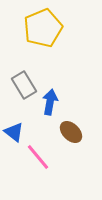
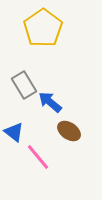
yellow pentagon: rotated 12 degrees counterclockwise
blue arrow: rotated 60 degrees counterclockwise
brown ellipse: moved 2 px left, 1 px up; rotated 10 degrees counterclockwise
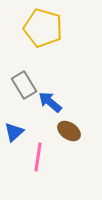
yellow pentagon: rotated 21 degrees counterclockwise
blue triangle: rotated 40 degrees clockwise
pink line: rotated 48 degrees clockwise
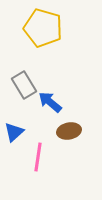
brown ellipse: rotated 45 degrees counterclockwise
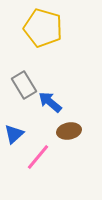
blue triangle: moved 2 px down
pink line: rotated 32 degrees clockwise
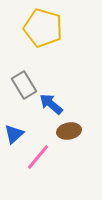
blue arrow: moved 1 px right, 2 px down
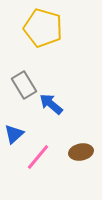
brown ellipse: moved 12 px right, 21 px down
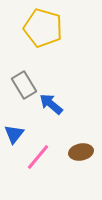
blue triangle: rotated 10 degrees counterclockwise
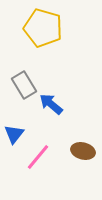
brown ellipse: moved 2 px right, 1 px up; rotated 25 degrees clockwise
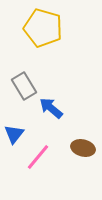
gray rectangle: moved 1 px down
blue arrow: moved 4 px down
brown ellipse: moved 3 px up
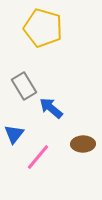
brown ellipse: moved 4 px up; rotated 15 degrees counterclockwise
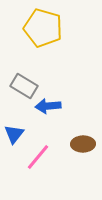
gray rectangle: rotated 28 degrees counterclockwise
blue arrow: moved 3 px left, 2 px up; rotated 45 degrees counterclockwise
